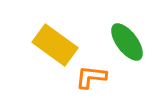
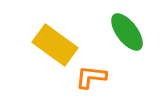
green ellipse: moved 10 px up
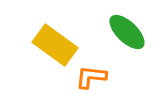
green ellipse: rotated 9 degrees counterclockwise
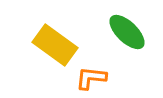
orange L-shape: moved 1 px down
